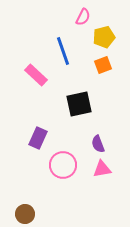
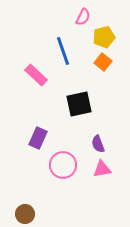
orange square: moved 3 px up; rotated 30 degrees counterclockwise
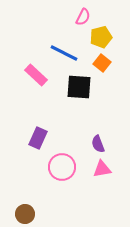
yellow pentagon: moved 3 px left
blue line: moved 1 px right, 2 px down; rotated 44 degrees counterclockwise
orange square: moved 1 px left, 1 px down
black square: moved 17 px up; rotated 16 degrees clockwise
pink circle: moved 1 px left, 2 px down
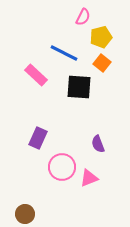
pink triangle: moved 13 px left, 9 px down; rotated 12 degrees counterclockwise
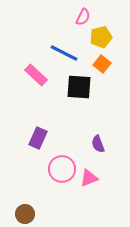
orange square: moved 1 px down
pink circle: moved 2 px down
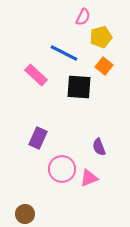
orange square: moved 2 px right, 2 px down
purple semicircle: moved 1 px right, 3 px down
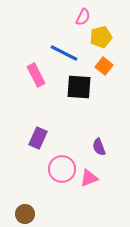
pink rectangle: rotated 20 degrees clockwise
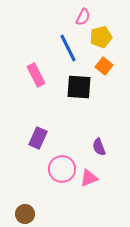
blue line: moved 4 px right, 5 px up; rotated 36 degrees clockwise
